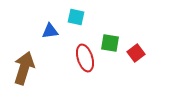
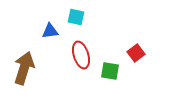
green square: moved 28 px down
red ellipse: moved 4 px left, 3 px up
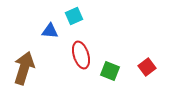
cyan square: moved 2 px left, 1 px up; rotated 36 degrees counterclockwise
blue triangle: rotated 12 degrees clockwise
red square: moved 11 px right, 14 px down
green square: rotated 12 degrees clockwise
